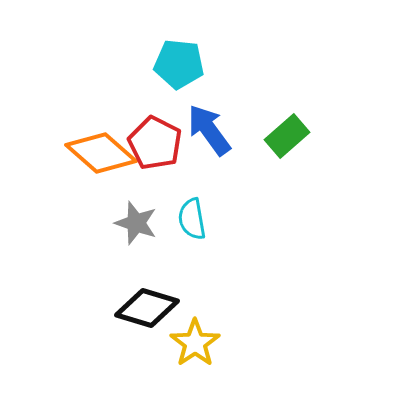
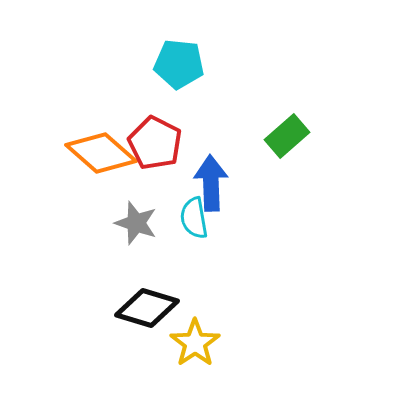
blue arrow: moved 2 px right, 53 px down; rotated 34 degrees clockwise
cyan semicircle: moved 2 px right, 1 px up
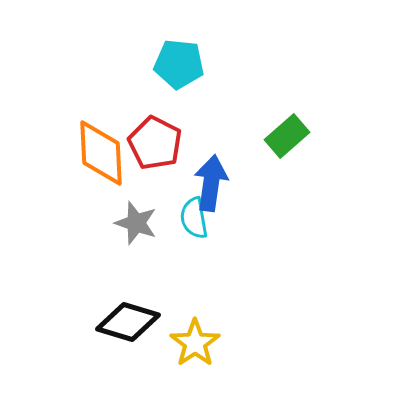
orange diamond: rotated 46 degrees clockwise
blue arrow: rotated 10 degrees clockwise
black diamond: moved 19 px left, 14 px down
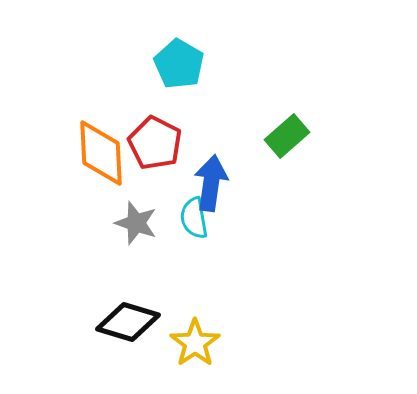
cyan pentagon: rotated 24 degrees clockwise
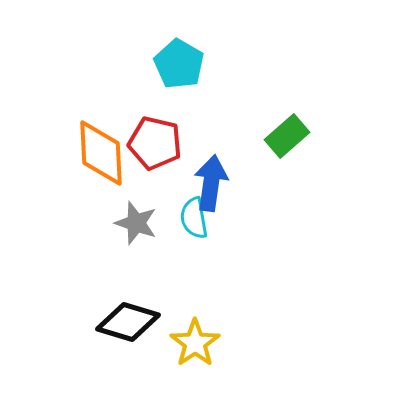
red pentagon: rotated 14 degrees counterclockwise
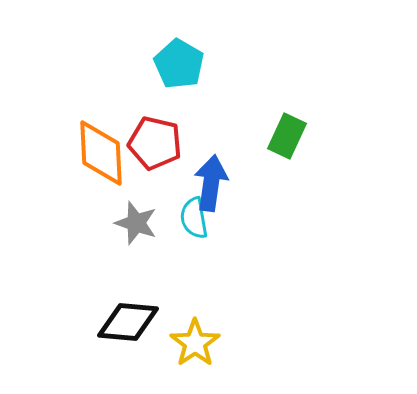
green rectangle: rotated 24 degrees counterclockwise
black diamond: rotated 12 degrees counterclockwise
